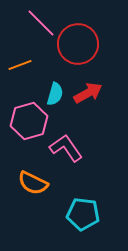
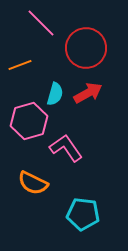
red circle: moved 8 px right, 4 px down
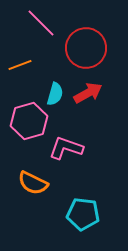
pink L-shape: rotated 36 degrees counterclockwise
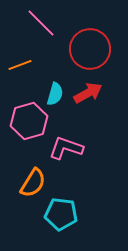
red circle: moved 4 px right, 1 px down
orange semicircle: rotated 84 degrees counterclockwise
cyan pentagon: moved 22 px left
